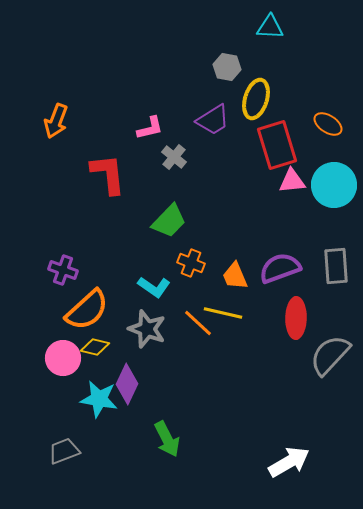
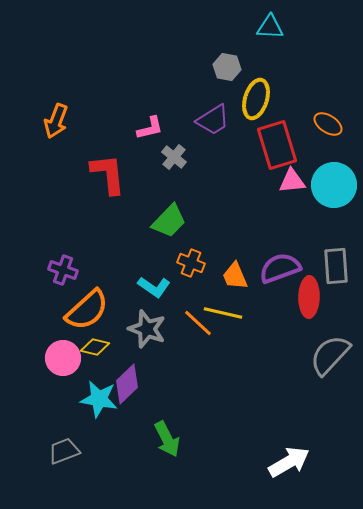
red ellipse: moved 13 px right, 21 px up
purple diamond: rotated 21 degrees clockwise
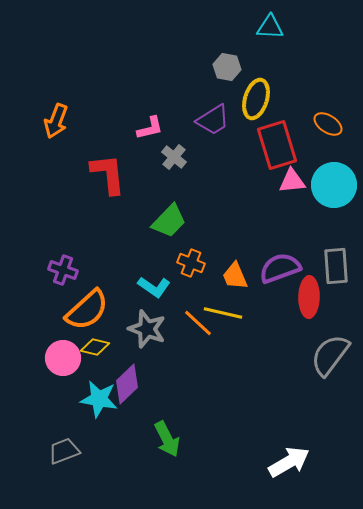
gray semicircle: rotated 6 degrees counterclockwise
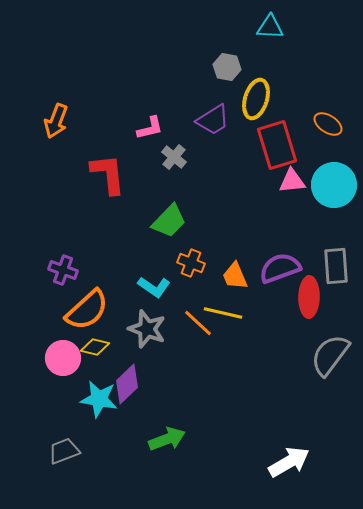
green arrow: rotated 84 degrees counterclockwise
